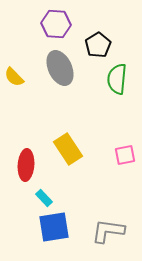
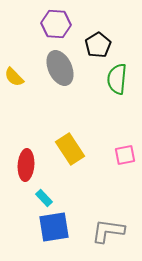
yellow rectangle: moved 2 px right
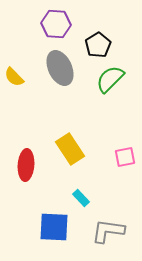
green semicircle: moved 7 px left; rotated 40 degrees clockwise
pink square: moved 2 px down
cyan rectangle: moved 37 px right
blue square: rotated 12 degrees clockwise
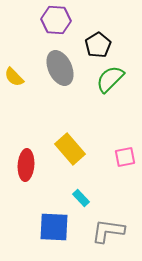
purple hexagon: moved 4 px up
yellow rectangle: rotated 8 degrees counterclockwise
